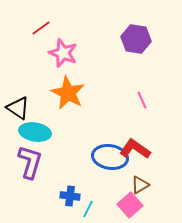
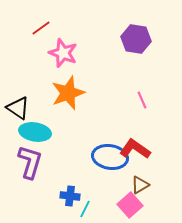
orange star: rotated 24 degrees clockwise
cyan line: moved 3 px left
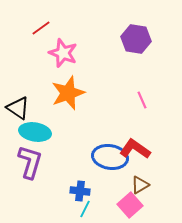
blue cross: moved 10 px right, 5 px up
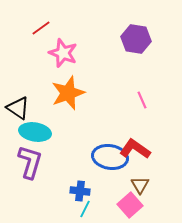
brown triangle: rotated 30 degrees counterclockwise
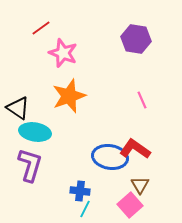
orange star: moved 1 px right, 3 px down
purple L-shape: moved 3 px down
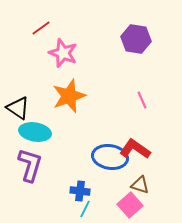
brown triangle: rotated 42 degrees counterclockwise
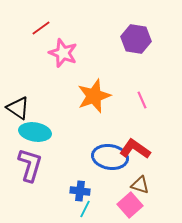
orange star: moved 25 px right
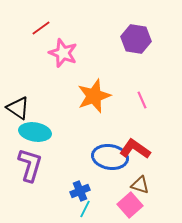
blue cross: rotated 30 degrees counterclockwise
